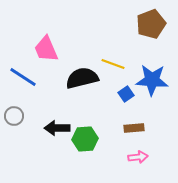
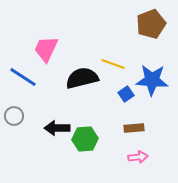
pink trapezoid: rotated 48 degrees clockwise
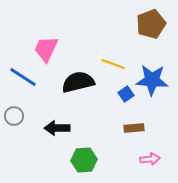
black semicircle: moved 4 px left, 4 px down
green hexagon: moved 1 px left, 21 px down
pink arrow: moved 12 px right, 2 px down
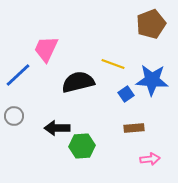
blue line: moved 5 px left, 2 px up; rotated 76 degrees counterclockwise
green hexagon: moved 2 px left, 14 px up
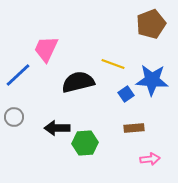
gray circle: moved 1 px down
green hexagon: moved 3 px right, 3 px up
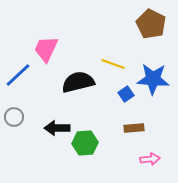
brown pentagon: rotated 24 degrees counterclockwise
blue star: moved 1 px right, 1 px up
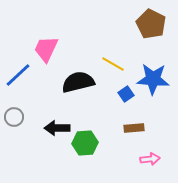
yellow line: rotated 10 degrees clockwise
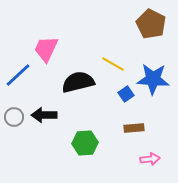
black arrow: moved 13 px left, 13 px up
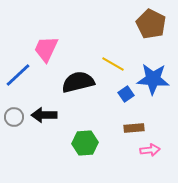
pink arrow: moved 9 px up
